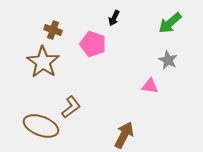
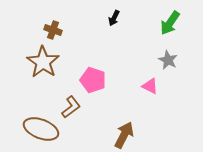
green arrow: rotated 15 degrees counterclockwise
pink pentagon: moved 36 px down
pink triangle: rotated 18 degrees clockwise
brown ellipse: moved 3 px down
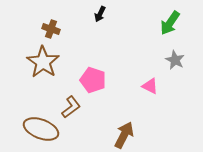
black arrow: moved 14 px left, 4 px up
brown cross: moved 2 px left, 1 px up
gray star: moved 7 px right
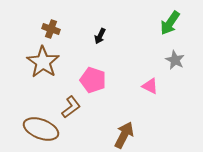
black arrow: moved 22 px down
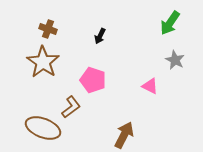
brown cross: moved 3 px left
brown ellipse: moved 2 px right, 1 px up
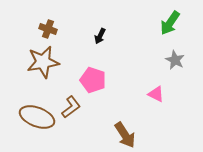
brown star: rotated 28 degrees clockwise
pink triangle: moved 6 px right, 8 px down
brown ellipse: moved 6 px left, 11 px up
brown arrow: moved 1 px right; rotated 120 degrees clockwise
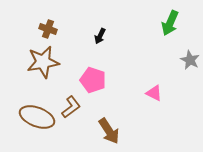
green arrow: rotated 10 degrees counterclockwise
gray star: moved 15 px right
pink triangle: moved 2 px left, 1 px up
brown arrow: moved 16 px left, 4 px up
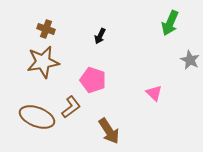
brown cross: moved 2 px left
pink triangle: rotated 18 degrees clockwise
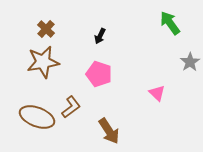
green arrow: rotated 120 degrees clockwise
brown cross: rotated 24 degrees clockwise
gray star: moved 2 px down; rotated 12 degrees clockwise
pink pentagon: moved 6 px right, 6 px up
pink triangle: moved 3 px right
